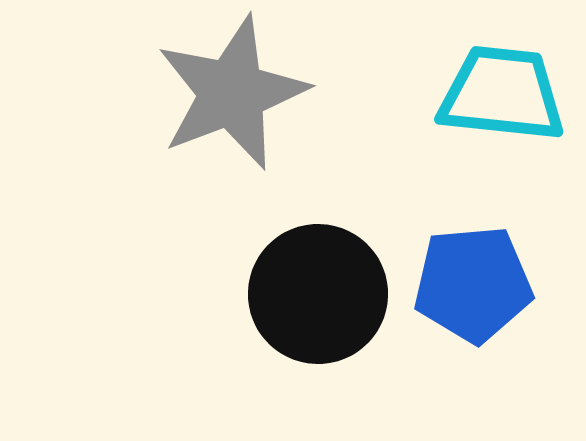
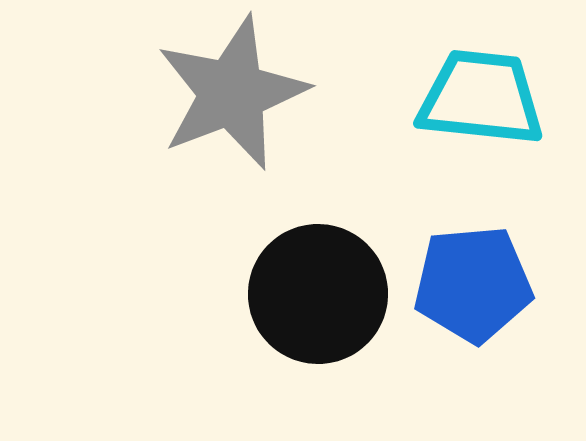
cyan trapezoid: moved 21 px left, 4 px down
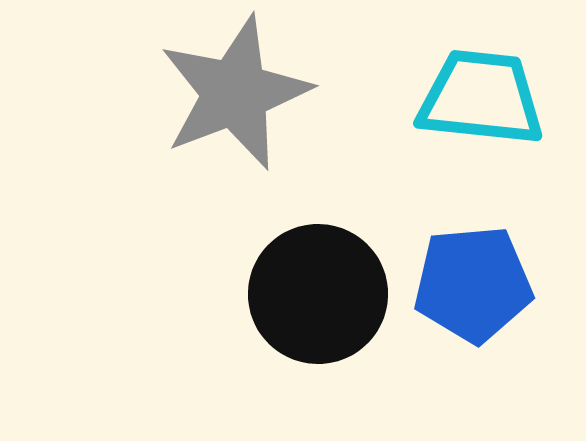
gray star: moved 3 px right
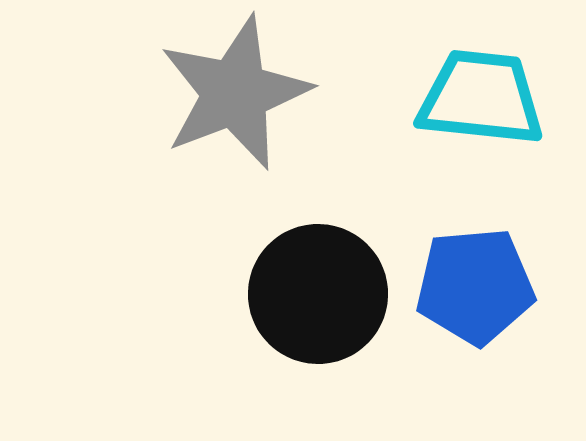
blue pentagon: moved 2 px right, 2 px down
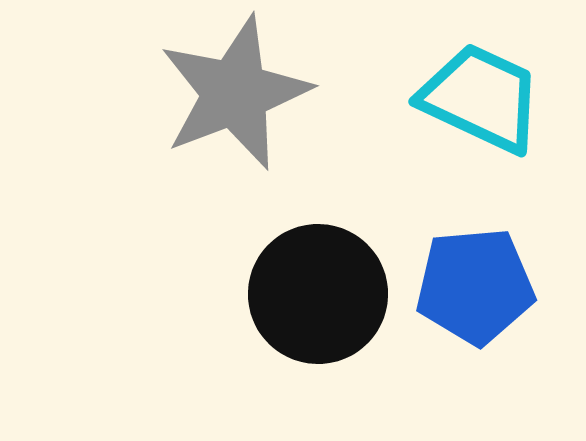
cyan trapezoid: rotated 19 degrees clockwise
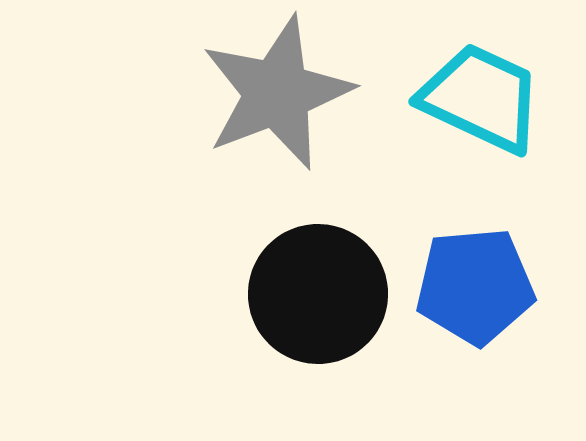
gray star: moved 42 px right
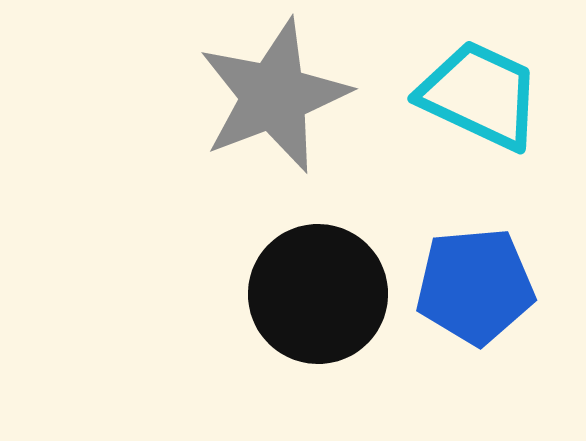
gray star: moved 3 px left, 3 px down
cyan trapezoid: moved 1 px left, 3 px up
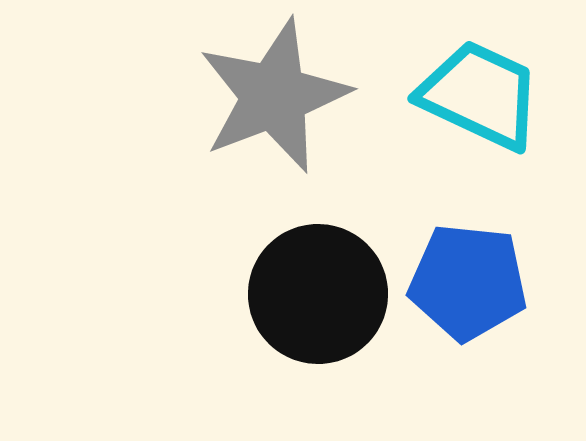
blue pentagon: moved 7 px left, 4 px up; rotated 11 degrees clockwise
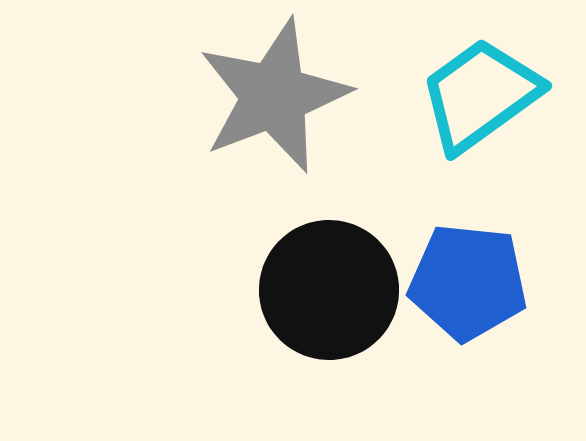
cyan trapezoid: rotated 61 degrees counterclockwise
black circle: moved 11 px right, 4 px up
